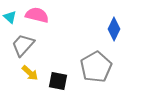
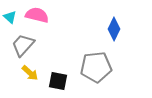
gray pentagon: rotated 24 degrees clockwise
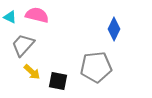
cyan triangle: rotated 16 degrees counterclockwise
yellow arrow: moved 2 px right, 1 px up
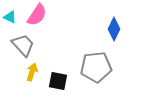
pink semicircle: rotated 110 degrees clockwise
gray trapezoid: rotated 95 degrees clockwise
yellow arrow: rotated 114 degrees counterclockwise
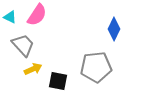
yellow arrow: moved 1 px right, 3 px up; rotated 48 degrees clockwise
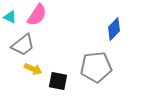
blue diamond: rotated 20 degrees clockwise
gray trapezoid: rotated 95 degrees clockwise
yellow arrow: rotated 48 degrees clockwise
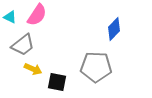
gray pentagon: rotated 8 degrees clockwise
black square: moved 1 px left, 1 px down
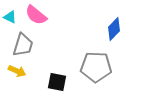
pink semicircle: moved 1 px left; rotated 95 degrees clockwise
gray trapezoid: rotated 35 degrees counterclockwise
yellow arrow: moved 16 px left, 2 px down
